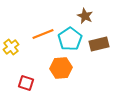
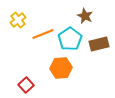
yellow cross: moved 7 px right, 27 px up
red square: moved 2 px down; rotated 28 degrees clockwise
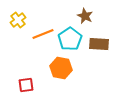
brown rectangle: rotated 18 degrees clockwise
orange hexagon: rotated 15 degrees clockwise
red square: rotated 35 degrees clockwise
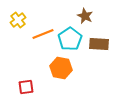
red square: moved 2 px down
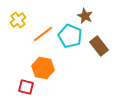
orange line: rotated 15 degrees counterclockwise
cyan pentagon: moved 3 px up; rotated 15 degrees counterclockwise
brown rectangle: moved 2 px down; rotated 48 degrees clockwise
orange hexagon: moved 18 px left
red square: rotated 21 degrees clockwise
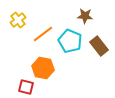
brown star: rotated 21 degrees counterclockwise
cyan pentagon: moved 5 px down
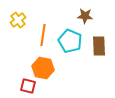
orange line: moved 1 px down; rotated 45 degrees counterclockwise
brown rectangle: rotated 36 degrees clockwise
red square: moved 2 px right, 1 px up
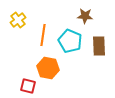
orange hexagon: moved 5 px right
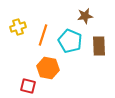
brown star: rotated 14 degrees counterclockwise
yellow cross: moved 7 px down; rotated 21 degrees clockwise
orange line: rotated 10 degrees clockwise
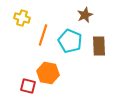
brown star: moved 1 px up; rotated 14 degrees counterclockwise
yellow cross: moved 4 px right, 9 px up; rotated 35 degrees clockwise
orange hexagon: moved 5 px down
